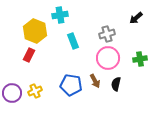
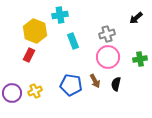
pink circle: moved 1 px up
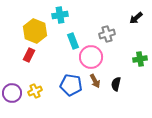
pink circle: moved 17 px left
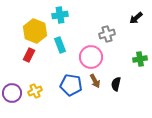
cyan rectangle: moved 13 px left, 4 px down
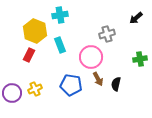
brown arrow: moved 3 px right, 2 px up
yellow cross: moved 2 px up
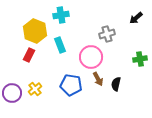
cyan cross: moved 1 px right
yellow cross: rotated 16 degrees counterclockwise
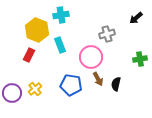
yellow hexagon: moved 2 px right, 1 px up
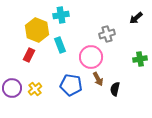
black semicircle: moved 1 px left, 5 px down
purple circle: moved 5 px up
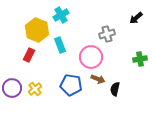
cyan cross: rotated 21 degrees counterclockwise
brown arrow: rotated 40 degrees counterclockwise
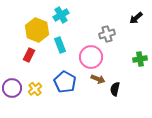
blue pentagon: moved 6 px left, 3 px up; rotated 20 degrees clockwise
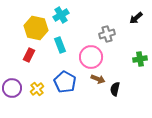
yellow hexagon: moved 1 px left, 2 px up; rotated 10 degrees counterclockwise
yellow cross: moved 2 px right
